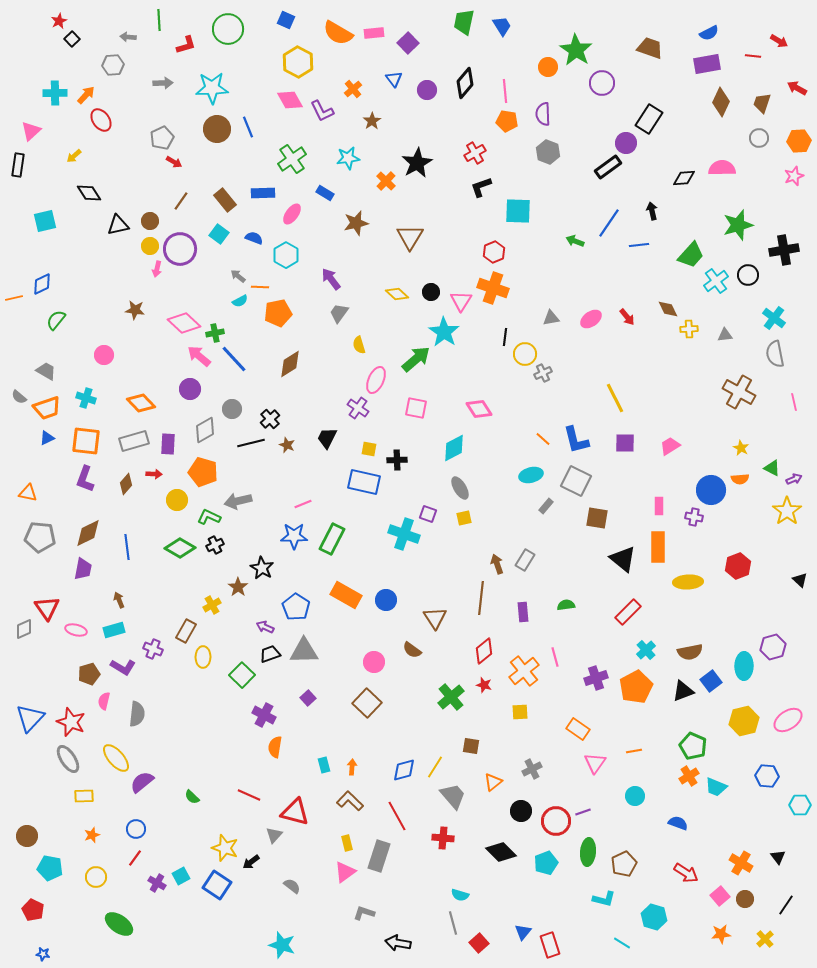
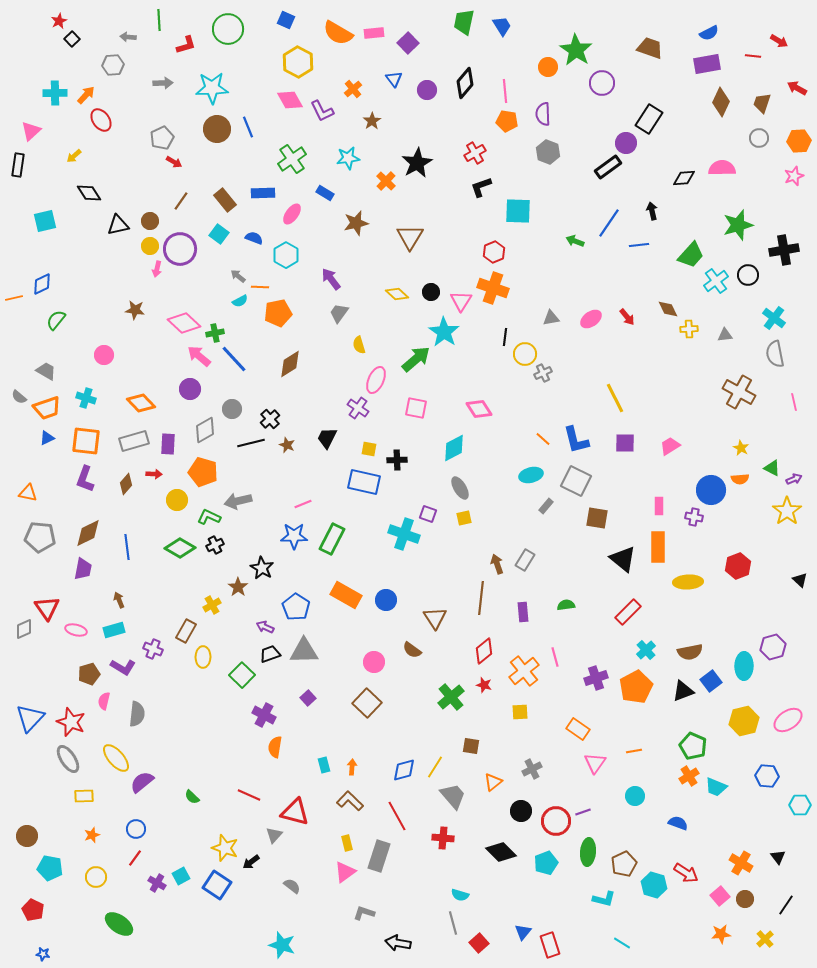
cyan hexagon at (654, 917): moved 32 px up
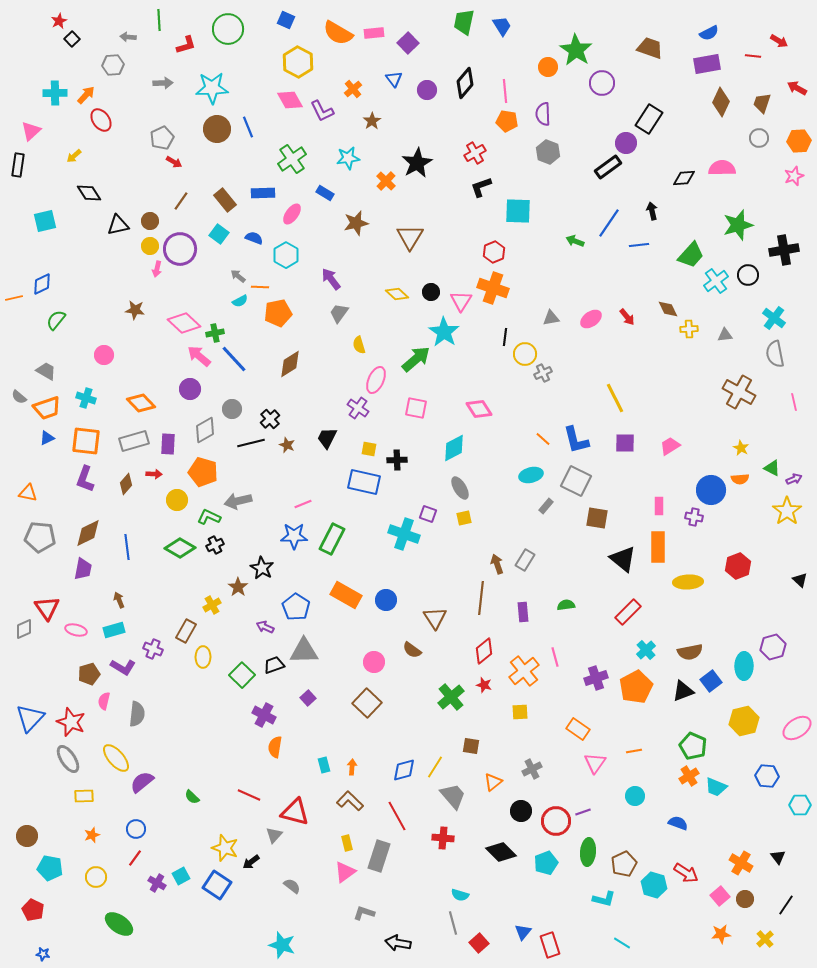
black trapezoid at (270, 654): moved 4 px right, 11 px down
pink ellipse at (788, 720): moved 9 px right, 8 px down
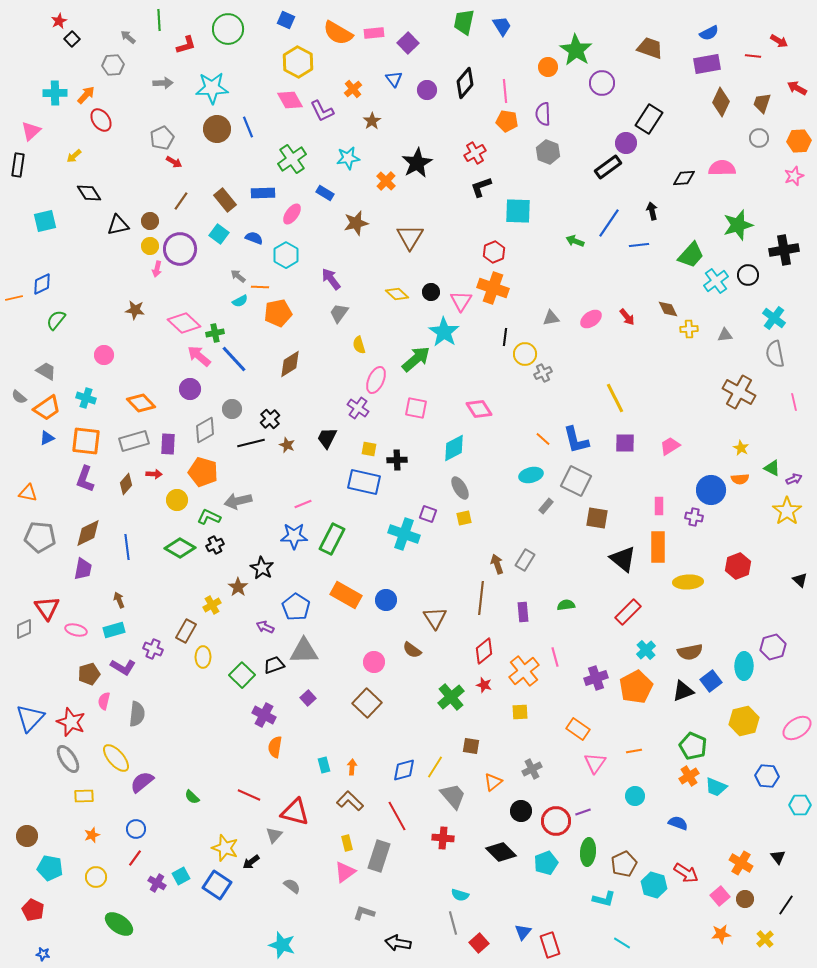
gray arrow at (128, 37): rotated 35 degrees clockwise
orange trapezoid at (47, 408): rotated 16 degrees counterclockwise
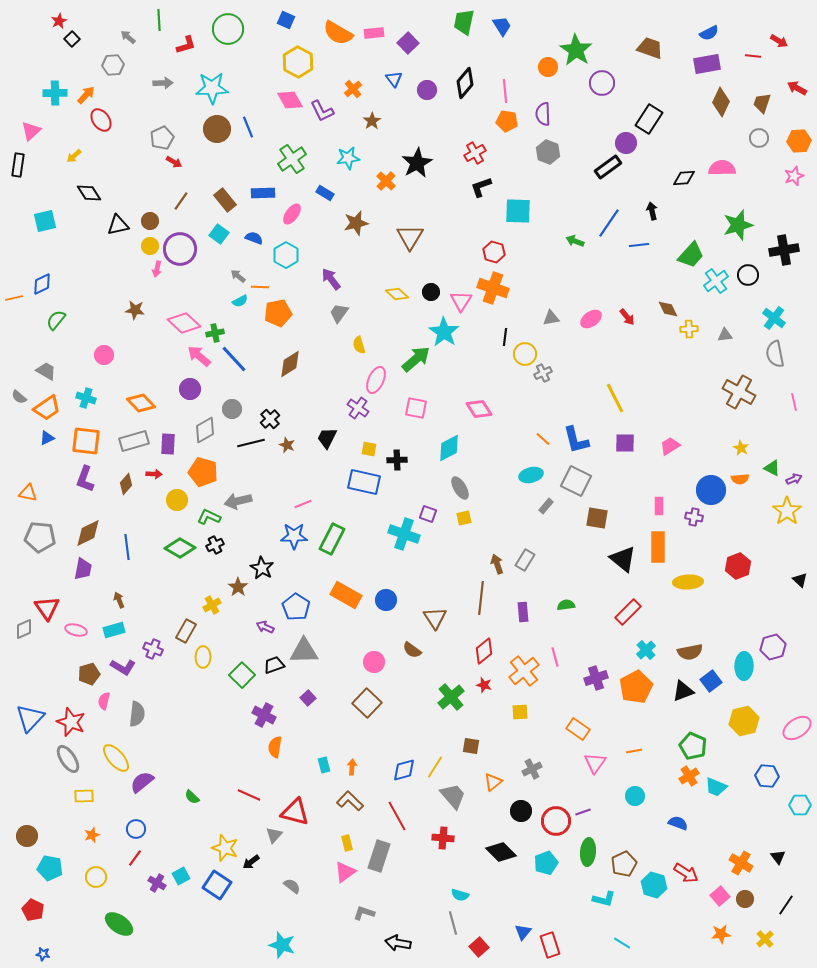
red hexagon at (494, 252): rotated 20 degrees counterclockwise
cyan diamond at (454, 448): moved 5 px left
red square at (479, 943): moved 4 px down
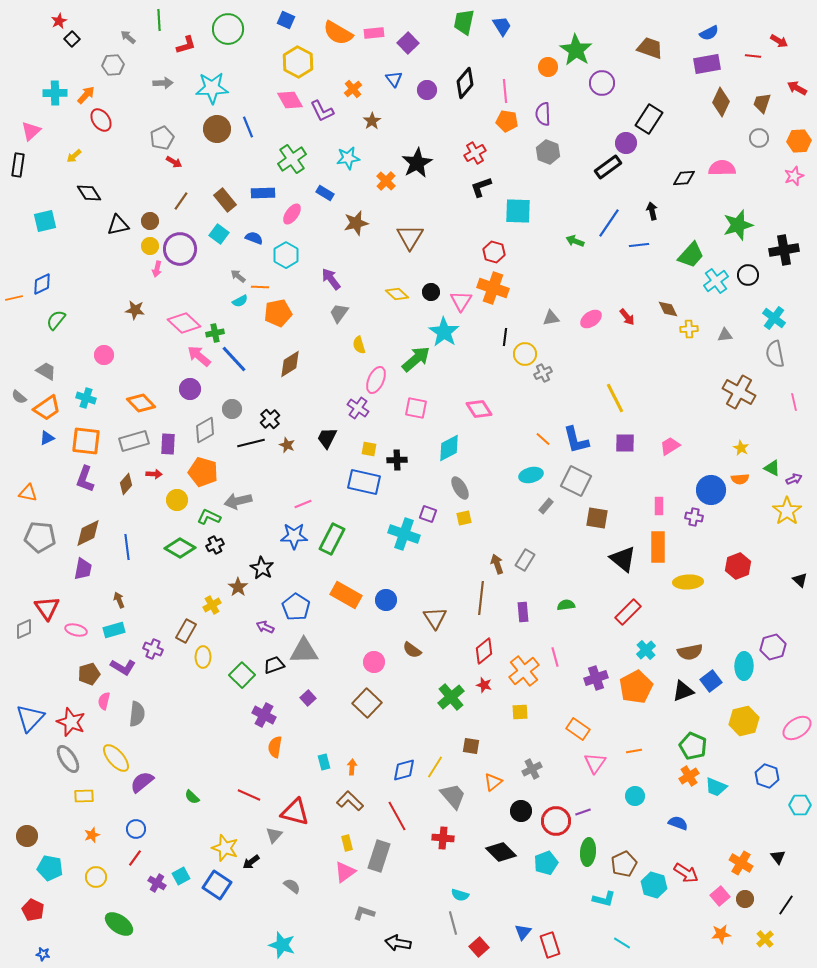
cyan rectangle at (324, 765): moved 3 px up
blue hexagon at (767, 776): rotated 15 degrees clockwise
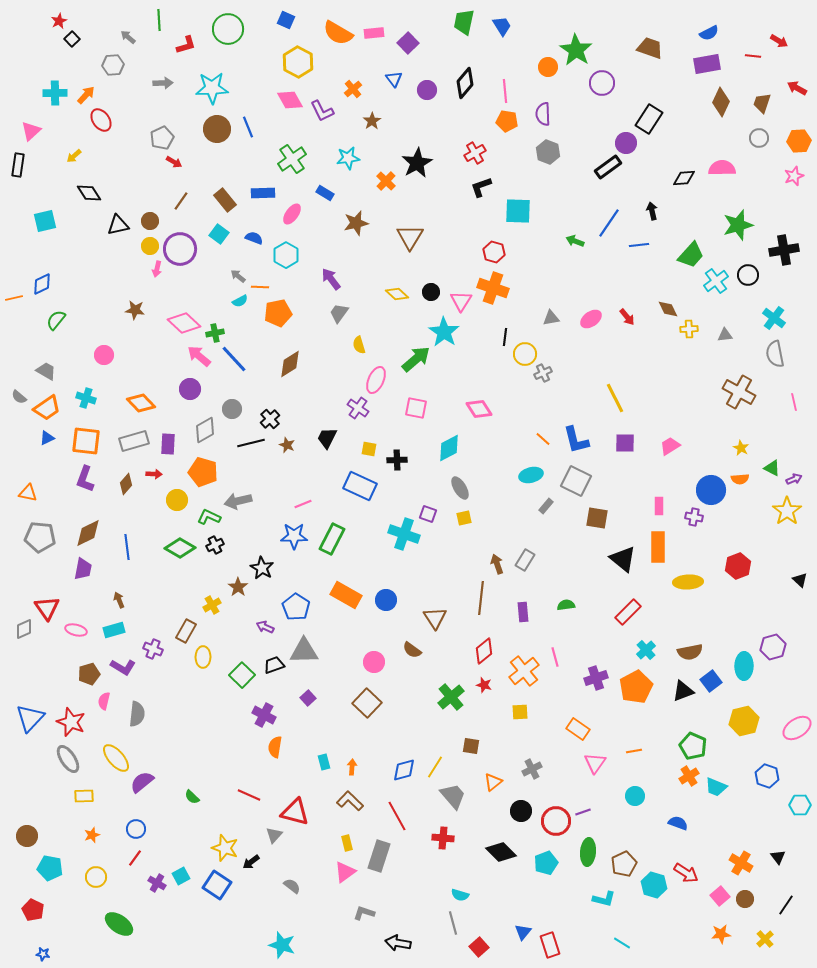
blue rectangle at (364, 482): moved 4 px left, 4 px down; rotated 12 degrees clockwise
